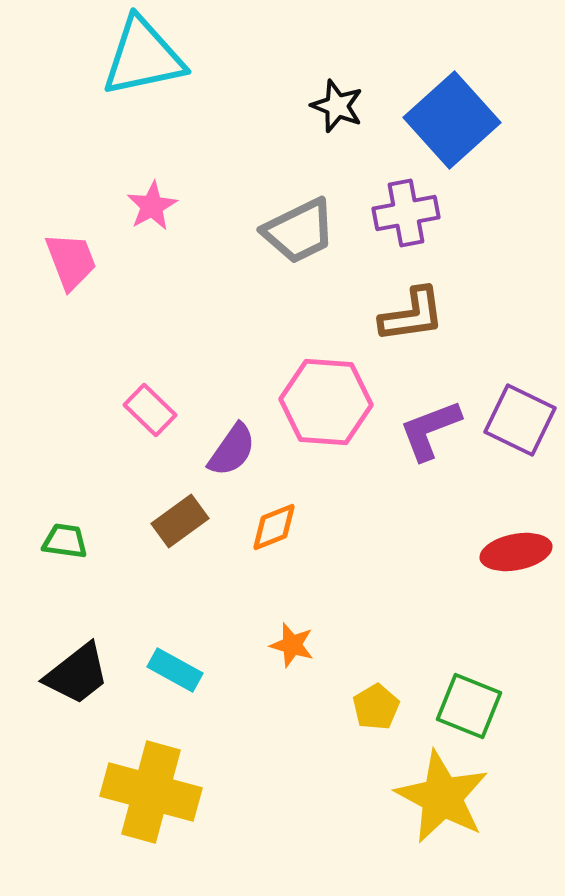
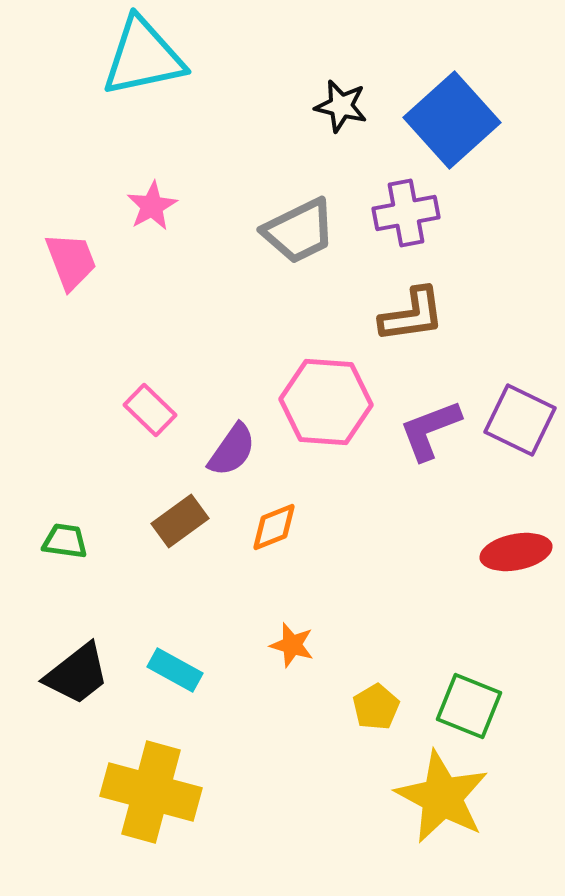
black star: moved 4 px right; rotated 8 degrees counterclockwise
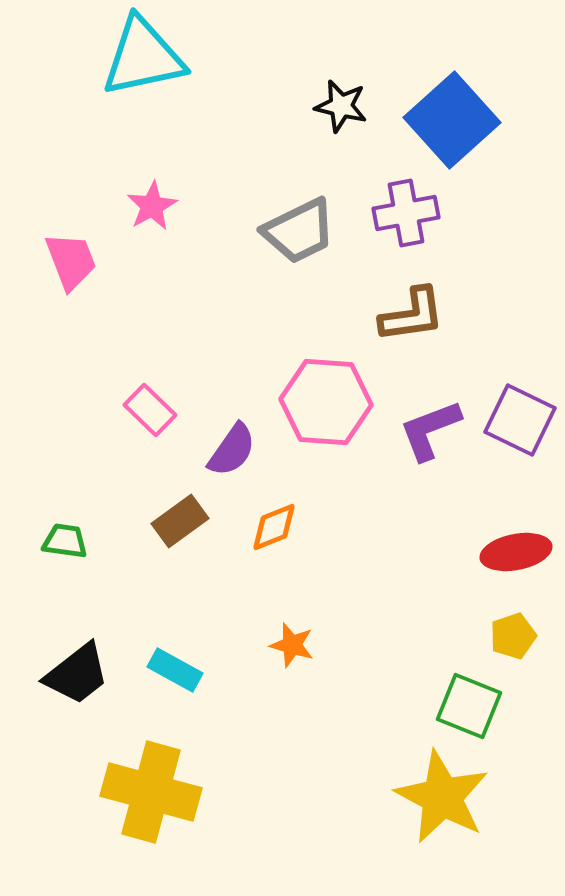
yellow pentagon: moved 137 px right, 71 px up; rotated 12 degrees clockwise
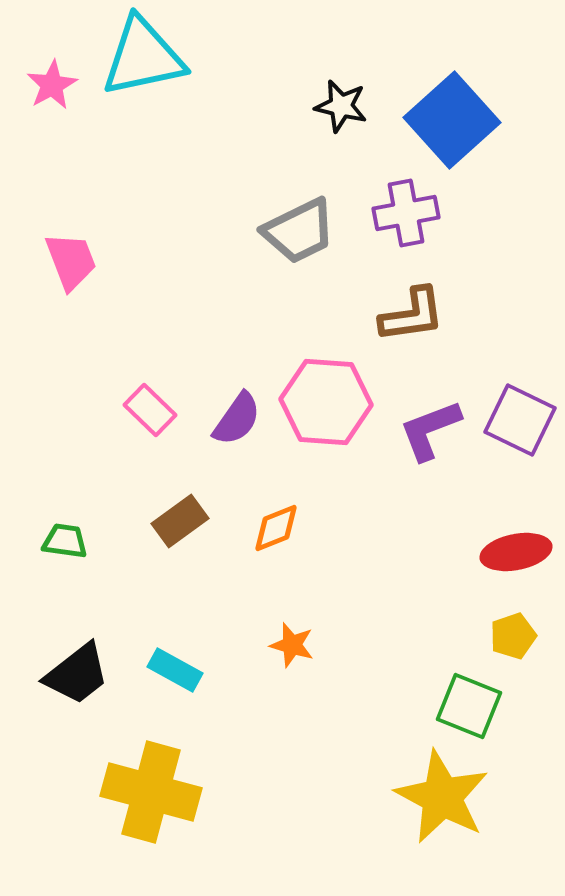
pink star: moved 100 px left, 121 px up
purple semicircle: moved 5 px right, 31 px up
orange diamond: moved 2 px right, 1 px down
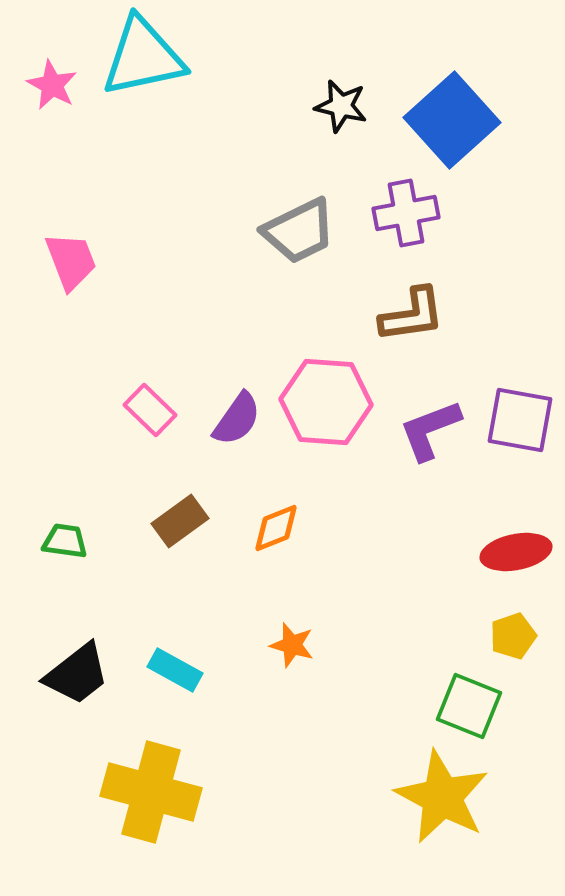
pink star: rotated 15 degrees counterclockwise
purple square: rotated 16 degrees counterclockwise
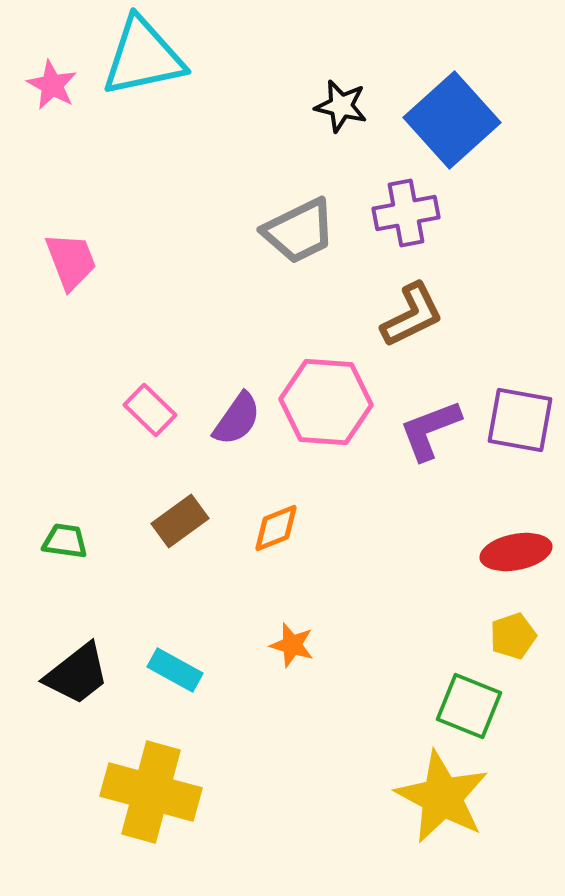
brown L-shape: rotated 18 degrees counterclockwise
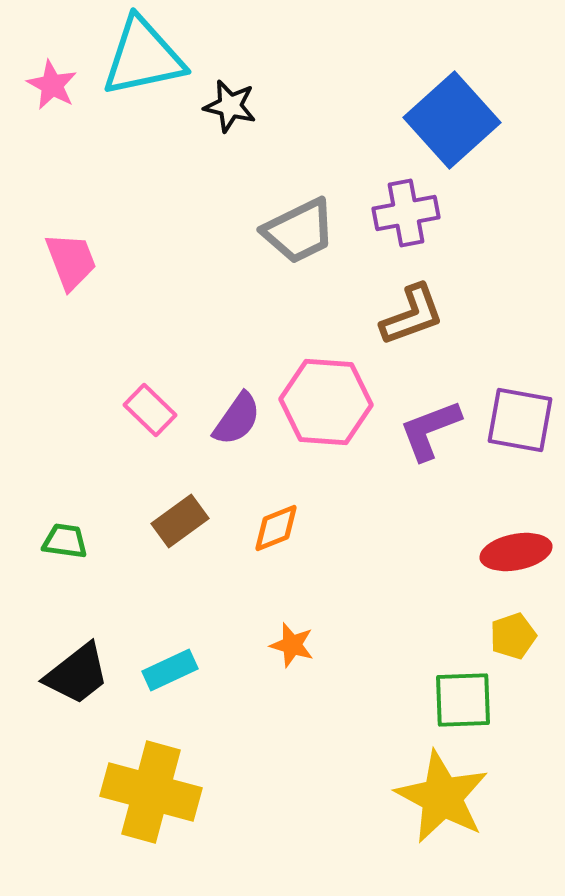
black star: moved 111 px left
brown L-shape: rotated 6 degrees clockwise
cyan rectangle: moved 5 px left; rotated 54 degrees counterclockwise
green square: moved 6 px left, 6 px up; rotated 24 degrees counterclockwise
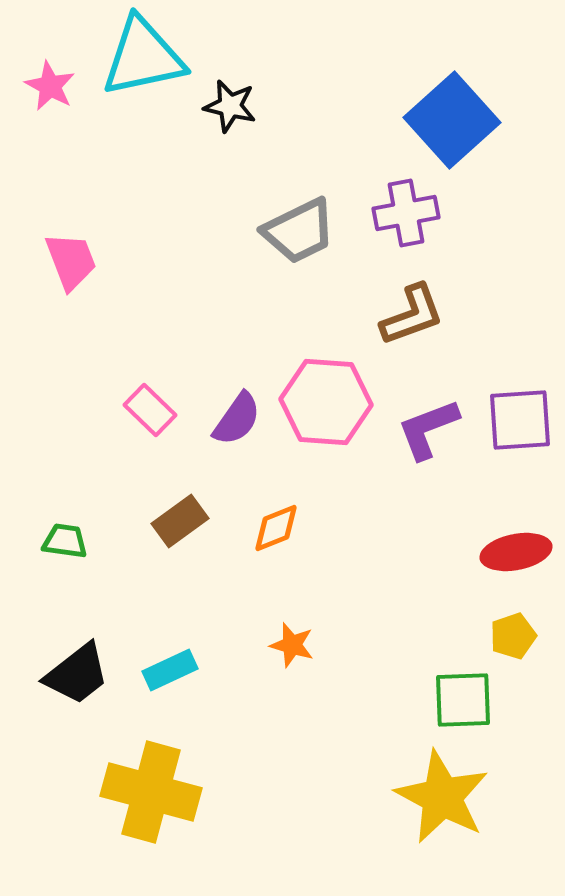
pink star: moved 2 px left, 1 px down
purple square: rotated 14 degrees counterclockwise
purple L-shape: moved 2 px left, 1 px up
